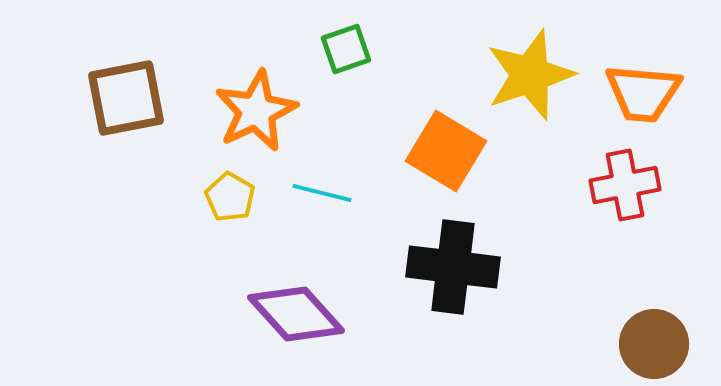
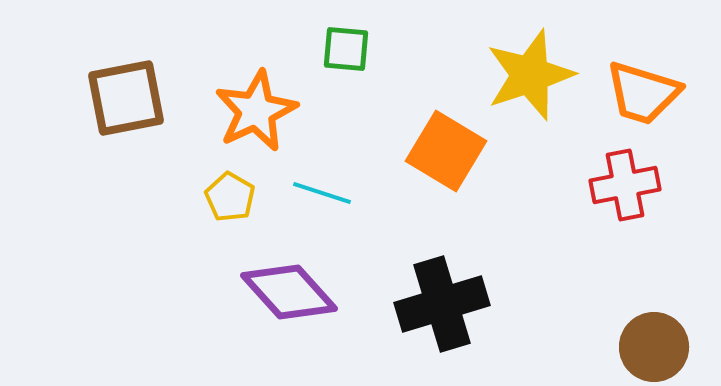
green square: rotated 24 degrees clockwise
orange trapezoid: rotated 12 degrees clockwise
cyan line: rotated 4 degrees clockwise
black cross: moved 11 px left, 37 px down; rotated 24 degrees counterclockwise
purple diamond: moved 7 px left, 22 px up
brown circle: moved 3 px down
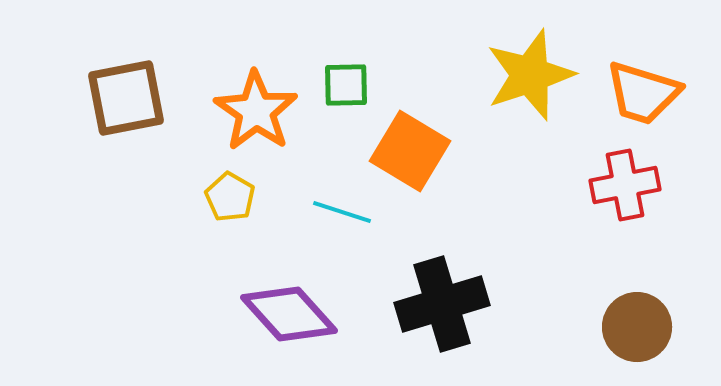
green square: moved 36 px down; rotated 6 degrees counterclockwise
orange star: rotated 12 degrees counterclockwise
orange square: moved 36 px left
cyan line: moved 20 px right, 19 px down
purple diamond: moved 22 px down
brown circle: moved 17 px left, 20 px up
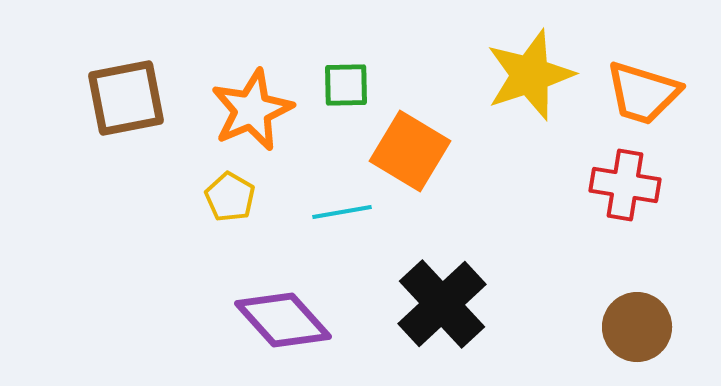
orange star: moved 4 px left, 1 px up; rotated 14 degrees clockwise
red cross: rotated 20 degrees clockwise
cyan line: rotated 28 degrees counterclockwise
black cross: rotated 26 degrees counterclockwise
purple diamond: moved 6 px left, 6 px down
